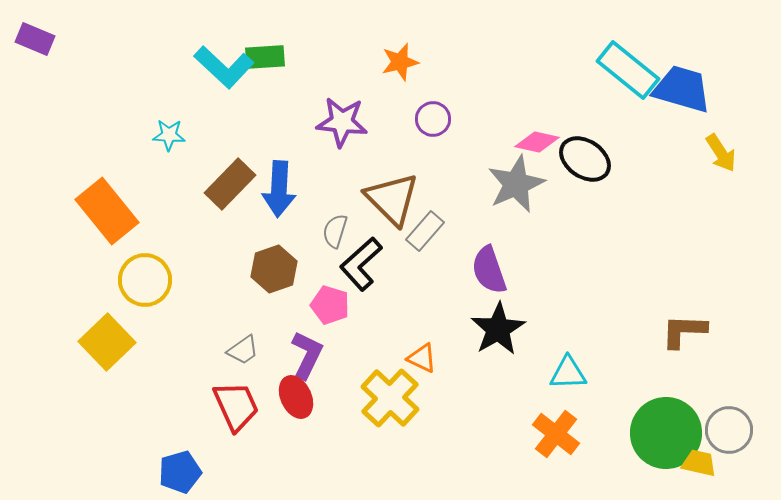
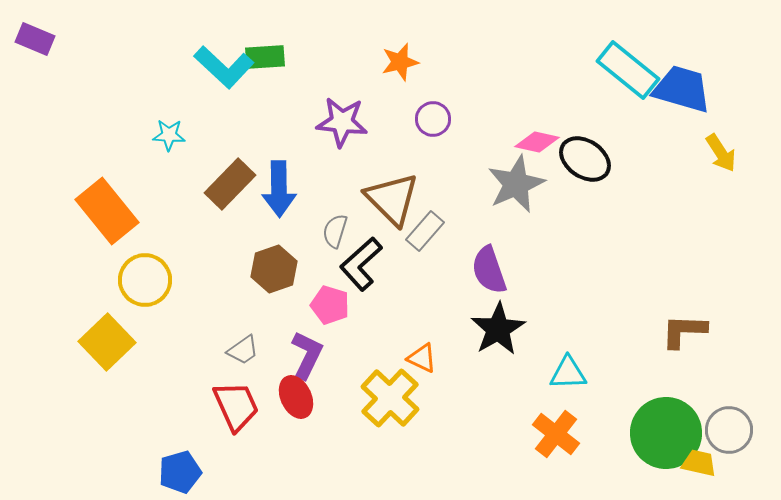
blue arrow: rotated 4 degrees counterclockwise
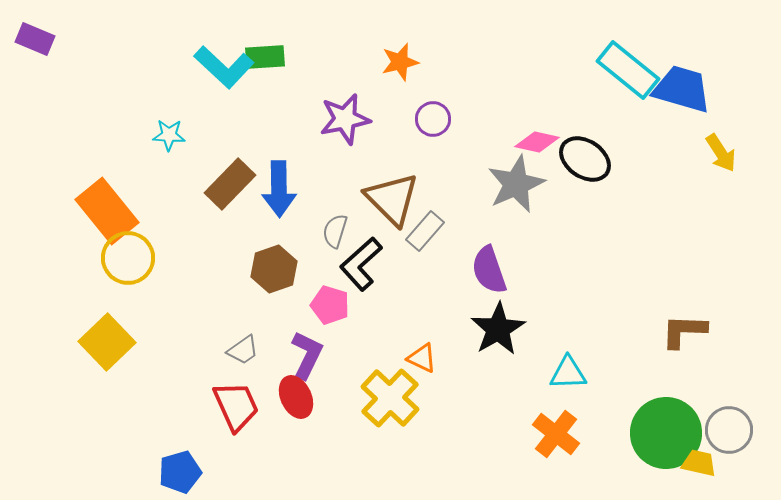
purple star: moved 3 px right, 3 px up; rotated 18 degrees counterclockwise
yellow circle: moved 17 px left, 22 px up
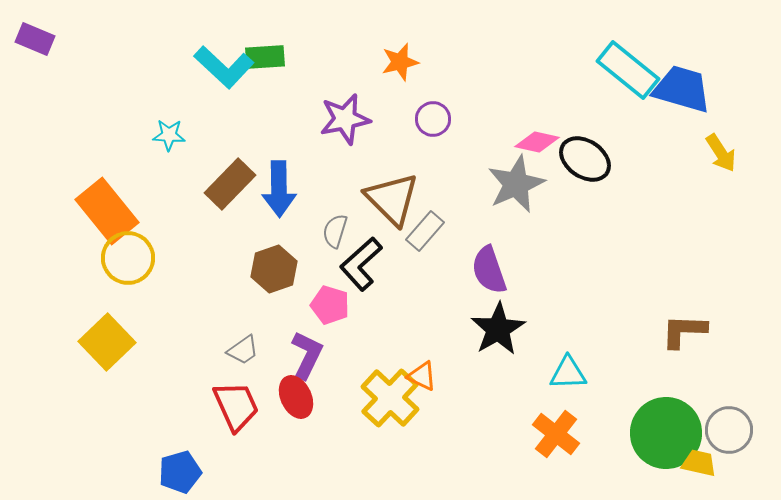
orange triangle: moved 18 px down
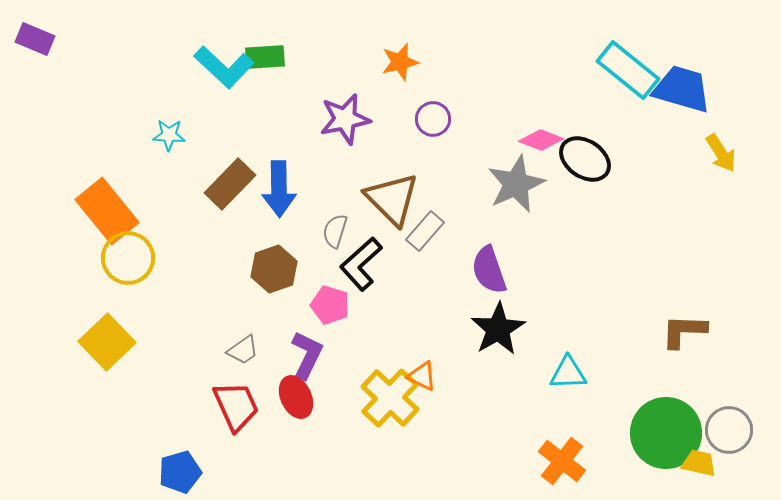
pink diamond: moved 4 px right, 2 px up; rotated 9 degrees clockwise
orange cross: moved 6 px right, 27 px down
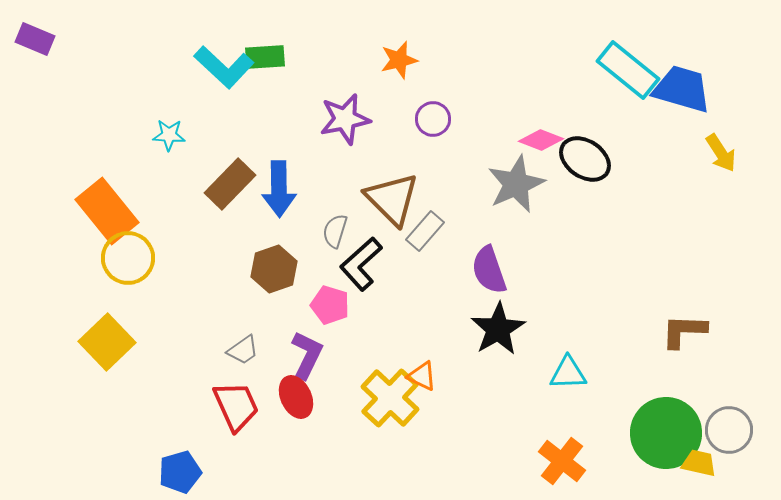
orange star: moved 1 px left, 2 px up
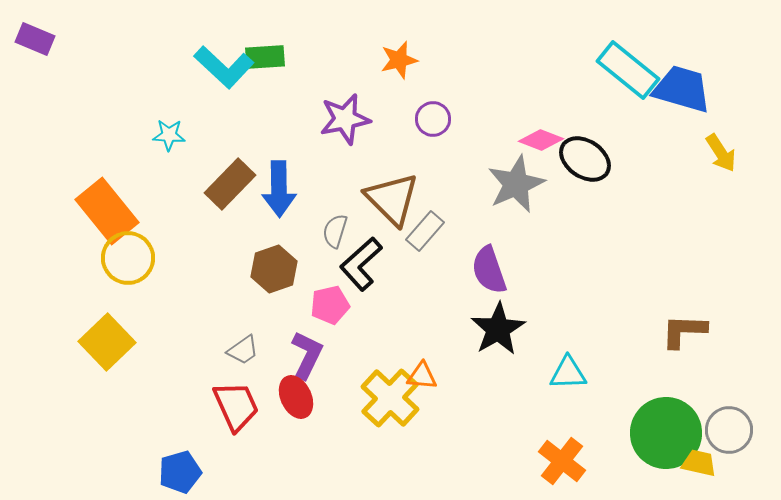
pink pentagon: rotated 30 degrees counterclockwise
orange triangle: rotated 20 degrees counterclockwise
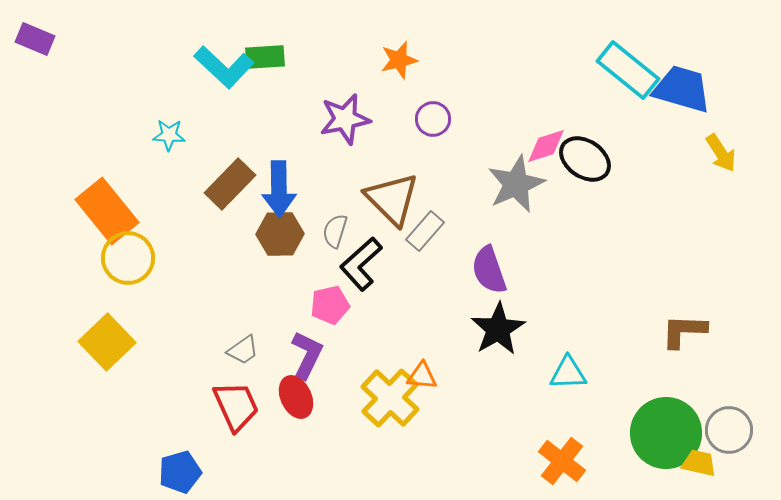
pink diamond: moved 5 px right, 6 px down; rotated 39 degrees counterclockwise
brown hexagon: moved 6 px right, 35 px up; rotated 18 degrees clockwise
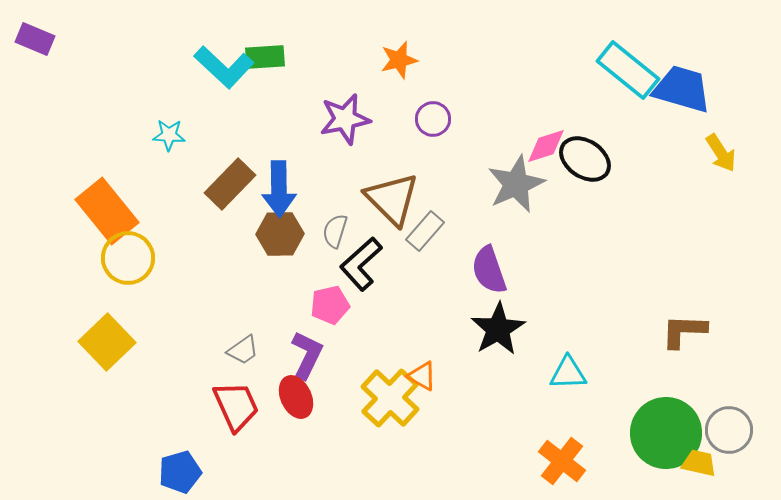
orange triangle: rotated 24 degrees clockwise
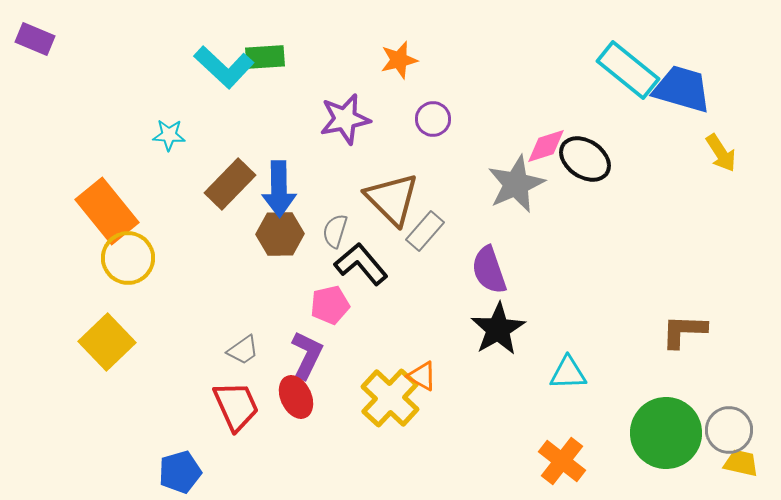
black L-shape: rotated 92 degrees clockwise
yellow trapezoid: moved 42 px right
